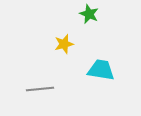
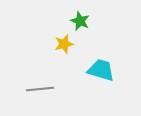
green star: moved 9 px left, 7 px down
cyan trapezoid: rotated 8 degrees clockwise
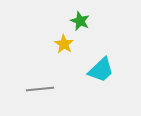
yellow star: rotated 24 degrees counterclockwise
cyan trapezoid: rotated 120 degrees clockwise
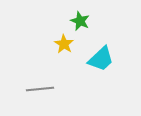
cyan trapezoid: moved 11 px up
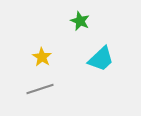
yellow star: moved 22 px left, 13 px down
gray line: rotated 12 degrees counterclockwise
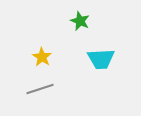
cyan trapezoid: rotated 40 degrees clockwise
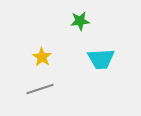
green star: rotated 30 degrees counterclockwise
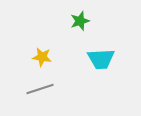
green star: rotated 12 degrees counterclockwise
yellow star: rotated 24 degrees counterclockwise
